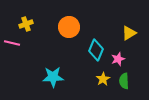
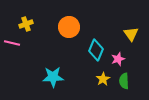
yellow triangle: moved 2 px right, 1 px down; rotated 35 degrees counterclockwise
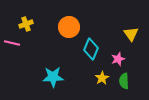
cyan diamond: moved 5 px left, 1 px up
yellow star: moved 1 px left, 1 px up
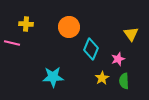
yellow cross: rotated 24 degrees clockwise
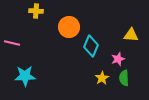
yellow cross: moved 10 px right, 13 px up
yellow triangle: moved 1 px down; rotated 49 degrees counterclockwise
cyan diamond: moved 3 px up
cyan star: moved 28 px left, 1 px up
green semicircle: moved 3 px up
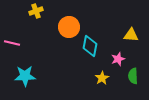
yellow cross: rotated 24 degrees counterclockwise
cyan diamond: moved 1 px left; rotated 10 degrees counterclockwise
green semicircle: moved 9 px right, 2 px up
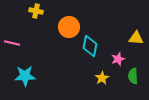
yellow cross: rotated 32 degrees clockwise
yellow triangle: moved 5 px right, 3 px down
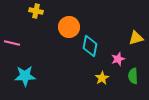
yellow triangle: rotated 21 degrees counterclockwise
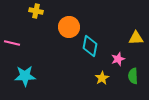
yellow triangle: rotated 14 degrees clockwise
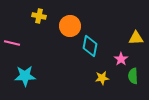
yellow cross: moved 3 px right, 5 px down
orange circle: moved 1 px right, 1 px up
pink star: moved 3 px right; rotated 16 degrees counterclockwise
yellow star: rotated 24 degrees clockwise
